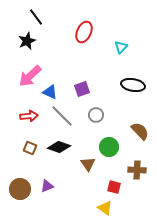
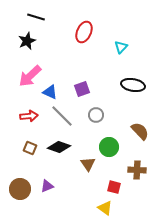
black line: rotated 36 degrees counterclockwise
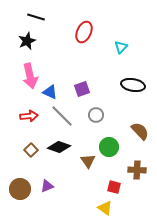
pink arrow: rotated 60 degrees counterclockwise
brown square: moved 1 px right, 2 px down; rotated 24 degrees clockwise
brown triangle: moved 3 px up
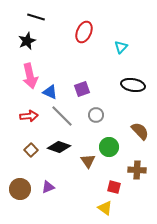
purple triangle: moved 1 px right, 1 px down
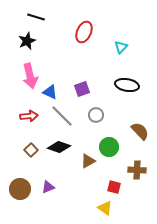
black ellipse: moved 6 px left
brown triangle: rotated 35 degrees clockwise
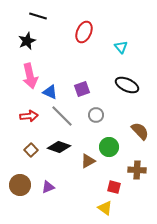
black line: moved 2 px right, 1 px up
cyan triangle: rotated 24 degrees counterclockwise
black ellipse: rotated 15 degrees clockwise
brown circle: moved 4 px up
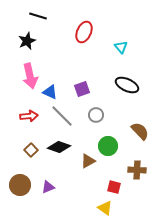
green circle: moved 1 px left, 1 px up
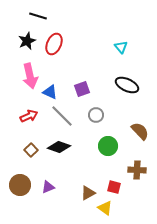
red ellipse: moved 30 px left, 12 px down
red arrow: rotated 18 degrees counterclockwise
brown triangle: moved 32 px down
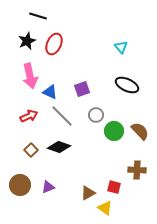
green circle: moved 6 px right, 15 px up
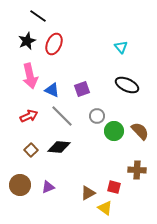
black line: rotated 18 degrees clockwise
blue triangle: moved 2 px right, 2 px up
gray circle: moved 1 px right, 1 px down
black diamond: rotated 15 degrees counterclockwise
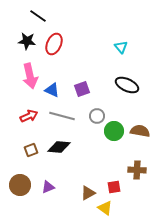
black star: rotated 30 degrees clockwise
gray line: rotated 30 degrees counterclockwise
brown semicircle: rotated 36 degrees counterclockwise
brown square: rotated 24 degrees clockwise
red square: rotated 24 degrees counterclockwise
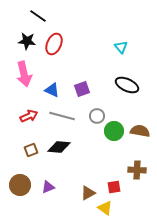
pink arrow: moved 6 px left, 2 px up
